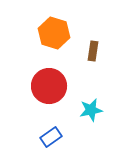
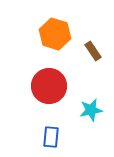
orange hexagon: moved 1 px right, 1 px down
brown rectangle: rotated 42 degrees counterclockwise
blue rectangle: rotated 50 degrees counterclockwise
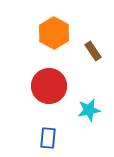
orange hexagon: moved 1 px left, 1 px up; rotated 12 degrees clockwise
cyan star: moved 2 px left
blue rectangle: moved 3 px left, 1 px down
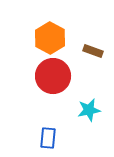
orange hexagon: moved 4 px left, 5 px down
brown rectangle: rotated 36 degrees counterclockwise
red circle: moved 4 px right, 10 px up
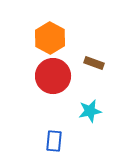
brown rectangle: moved 1 px right, 12 px down
cyan star: moved 1 px right, 1 px down
blue rectangle: moved 6 px right, 3 px down
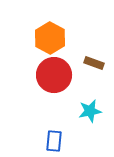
red circle: moved 1 px right, 1 px up
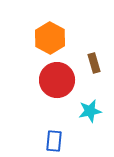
brown rectangle: rotated 54 degrees clockwise
red circle: moved 3 px right, 5 px down
